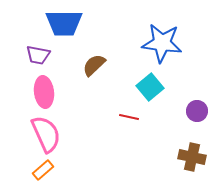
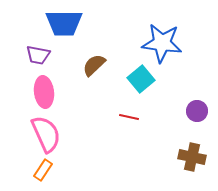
cyan square: moved 9 px left, 8 px up
orange rectangle: rotated 15 degrees counterclockwise
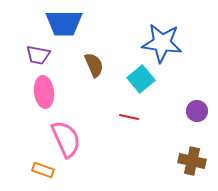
brown semicircle: rotated 110 degrees clockwise
pink semicircle: moved 20 px right, 5 px down
brown cross: moved 4 px down
orange rectangle: rotated 75 degrees clockwise
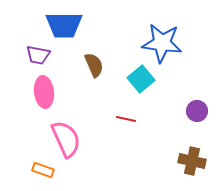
blue trapezoid: moved 2 px down
red line: moved 3 px left, 2 px down
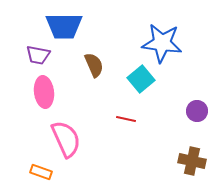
blue trapezoid: moved 1 px down
orange rectangle: moved 2 px left, 2 px down
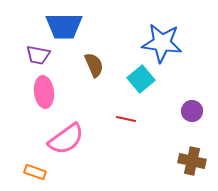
purple circle: moved 5 px left
pink semicircle: rotated 78 degrees clockwise
orange rectangle: moved 6 px left
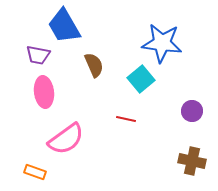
blue trapezoid: rotated 60 degrees clockwise
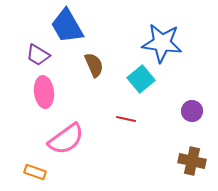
blue trapezoid: moved 3 px right
purple trapezoid: rotated 20 degrees clockwise
